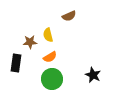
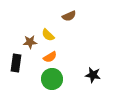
yellow semicircle: rotated 32 degrees counterclockwise
black star: rotated 14 degrees counterclockwise
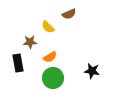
brown semicircle: moved 2 px up
yellow semicircle: moved 8 px up
black rectangle: moved 2 px right; rotated 18 degrees counterclockwise
black star: moved 1 px left, 4 px up
green circle: moved 1 px right, 1 px up
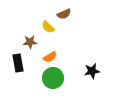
brown semicircle: moved 5 px left
black star: rotated 21 degrees counterclockwise
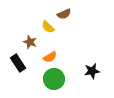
brown star: rotated 24 degrees clockwise
black rectangle: rotated 24 degrees counterclockwise
green circle: moved 1 px right, 1 px down
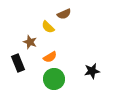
black rectangle: rotated 12 degrees clockwise
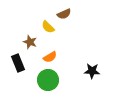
black star: rotated 14 degrees clockwise
green circle: moved 6 px left, 1 px down
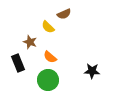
orange semicircle: rotated 72 degrees clockwise
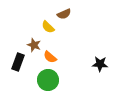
brown star: moved 4 px right, 3 px down
black rectangle: moved 1 px up; rotated 42 degrees clockwise
black star: moved 8 px right, 7 px up
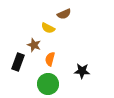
yellow semicircle: moved 1 px down; rotated 16 degrees counterclockwise
orange semicircle: moved 2 px down; rotated 64 degrees clockwise
black star: moved 18 px left, 7 px down
green circle: moved 4 px down
